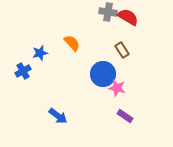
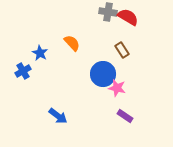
blue star: rotated 28 degrees counterclockwise
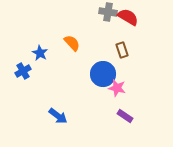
brown rectangle: rotated 14 degrees clockwise
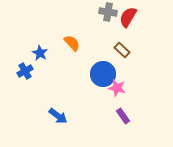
red semicircle: rotated 90 degrees counterclockwise
brown rectangle: rotated 28 degrees counterclockwise
blue cross: moved 2 px right
purple rectangle: moved 2 px left; rotated 21 degrees clockwise
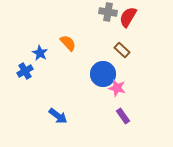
orange semicircle: moved 4 px left
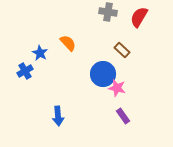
red semicircle: moved 11 px right
blue arrow: rotated 48 degrees clockwise
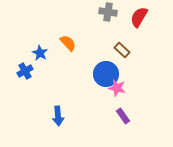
blue circle: moved 3 px right
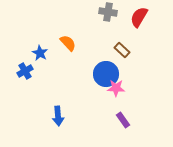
pink star: moved 1 px left; rotated 12 degrees counterclockwise
purple rectangle: moved 4 px down
